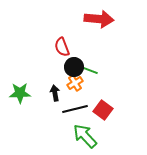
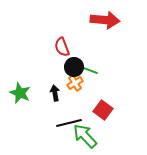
red arrow: moved 6 px right, 1 px down
green star: rotated 25 degrees clockwise
black line: moved 6 px left, 14 px down
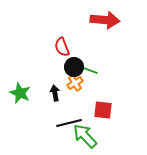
red square: rotated 30 degrees counterclockwise
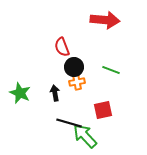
green line: moved 22 px right
orange cross: moved 2 px right, 1 px up; rotated 21 degrees clockwise
red square: rotated 18 degrees counterclockwise
black line: rotated 30 degrees clockwise
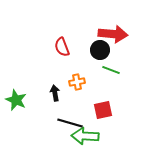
red arrow: moved 8 px right, 14 px down
black circle: moved 26 px right, 17 px up
green star: moved 4 px left, 7 px down
black line: moved 1 px right
green arrow: rotated 44 degrees counterclockwise
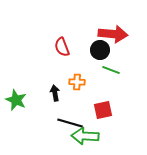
orange cross: rotated 14 degrees clockwise
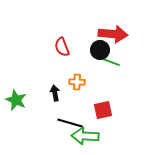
green line: moved 8 px up
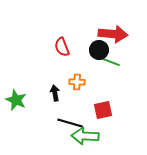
black circle: moved 1 px left
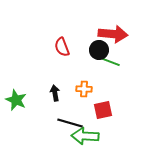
orange cross: moved 7 px right, 7 px down
